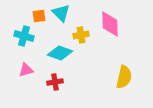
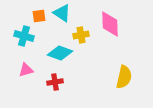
cyan triangle: moved 1 px right; rotated 12 degrees counterclockwise
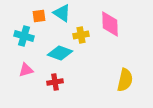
yellow semicircle: moved 1 px right, 3 px down
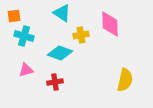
orange square: moved 25 px left
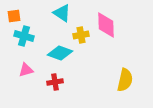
pink diamond: moved 4 px left, 1 px down
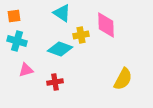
cyan cross: moved 7 px left, 5 px down
cyan diamond: moved 4 px up
yellow semicircle: moved 2 px left, 1 px up; rotated 15 degrees clockwise
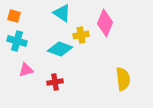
orange square: rotated 24 degrees clockwise
pink diamond: moved 1 px left, 2 px up; rotated 24 degrees clockwise
yellow semicircle: rotated 35 degrees counterclockwise
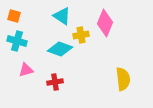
cyan triangle: moved 3 px down
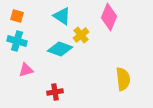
orange square: moved 3 px right
pink diamond: moved 4 px right, 6 px up
yellow cross: rotated 28 degrees counterclockwise
red cross: moved 10 px down
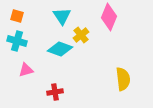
cyan triangle: rotated 24 degrees clockwise
